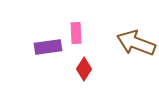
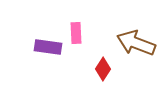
purple rectangle: rotated 16 degrees clockwise
red diamond: moved 19 px right
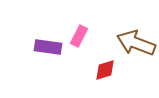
pink rectangle: moved 3 px right, 3 px down; rotated 30 degrees clockwise
red diamond: moved 2 px right, 1 px down; rotated 40 degrees clockwise
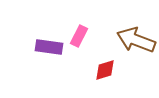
brown arrow: moved 3 px up
purple rectangle: moved 1 px right
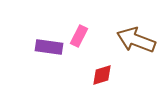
red diamond: moved 3 px left, 5 px down
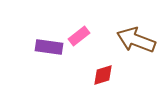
pink rectangle: rotated 25 degrees clockwise
red diamond: moved 1 px right
